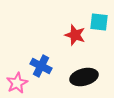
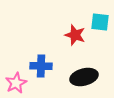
cyan square: moved 1 px right
blue cross: rotated 25 degrees counterclockwise
pink star: moved 1 px left
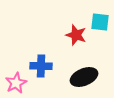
red star: moved 1 px right
black ellipse: rotated 8 degrees counterclockwise
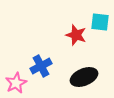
blue cross: rotated 30 degrees counterclockwise
